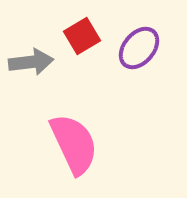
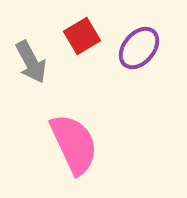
gray arrow: rotated 69 degrees clockwise
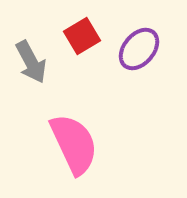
purple ellipse: moved 1 px down
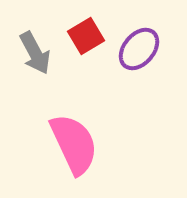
red square: moved 4 px right
gray arrow: moved 4 px right, 9 px up
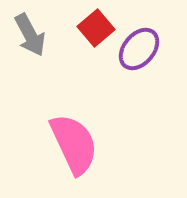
red square: moved 10 px right, 8 px up; rotated 9 degrees counterclockwise
gray arrow: moved 5 px left, 18 px up
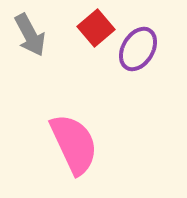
purple ellipse: moved 1 px left; rotated 9 degrees counterclockwise
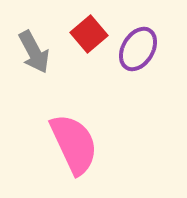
red square: moved 7 px left, 6 px down
gray arrow: moved 4 px right, 17 px down
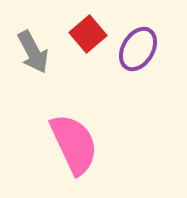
red square: moved 1 px left
gray arrow: moved 1 px left
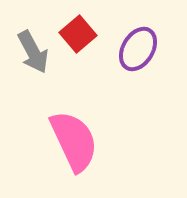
red square: moved 10 px left
pink semicircle: moved 3 px up
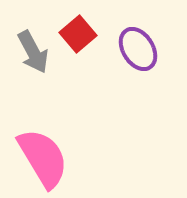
purple ellipse: rotated 63 degrees counterclockwise
pink semicircle: moved 31 px left, 17 px down; rotated 6 degrees counterclockwise
